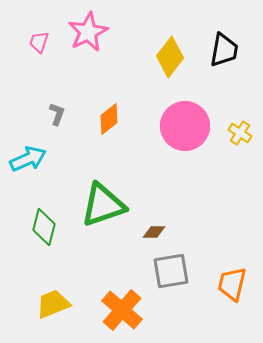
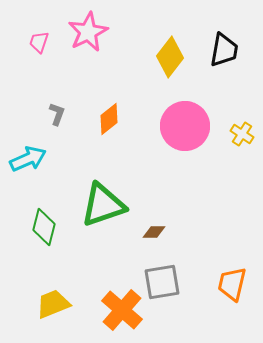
yellow cross: moved 2 px right, 1 px down
gray square: moved 9 px left, 11 px down
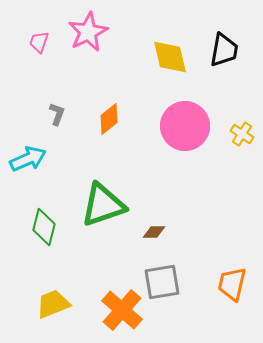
yellow diamond: rotated 51 degrees counterclockwise
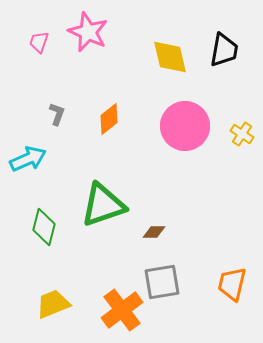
pink star: rotated 21 degrees counterclockwise
orange cross: rotated 12 degrees clockwise
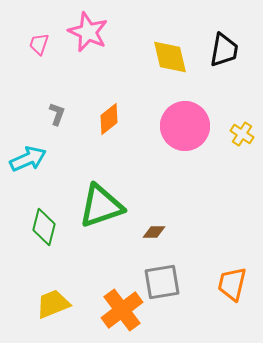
pink trapezoid: moved 2 px down
green triangle: moved 2 px left, 1 px down
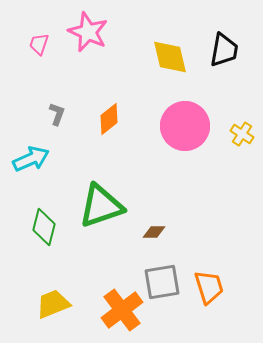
cyan arrow: moved 3 px right
orange trapezoid: moved 23 px left, 3 px down; rotated 150 degrees clockwise
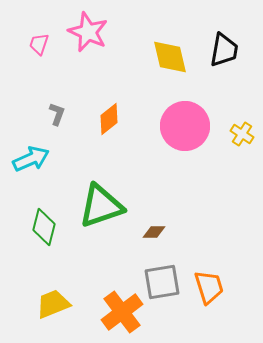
orange cross: moved 2 px down
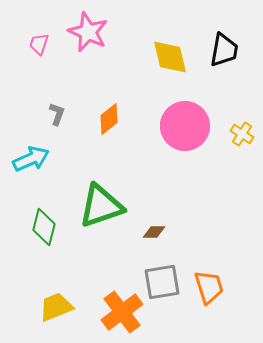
yellow trapezoid: moved 3 px right, 3 px down
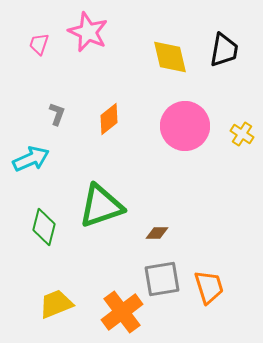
brown diamond: moved 3 px right, 1 px down
gray square: moved 3 px up
yellow trapezoid: moved 3 px up
